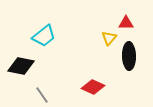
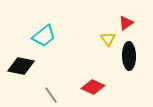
red triangle: rotated 35 degrees counterclockwise
yellow triangle: moved 1 px left, 1 px down; rotated 14 degrees counterclockwise
gray line: moved 9 px right
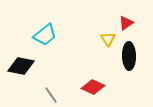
cyan trapezoid: moved 1 px right, 1 px up
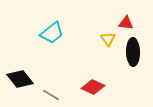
red triangle: rotated 42 degrees clockwise
cyan trapezoid: moved 7 px right, 2 px up
black ellipse: moved 4 px right, 4 px up
black diamond: moved 1 px left, 13 px down; rotated 40 degrees clockwise
gray line: rotated 24 degrees counterclockwise
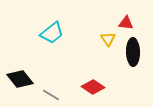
red diamond: rotated 10 degrees clockwise
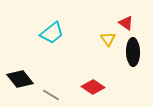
red triangle: rotated 28 degrees clockwise
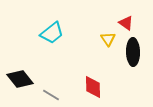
red diamond: rotated 55 degrees clockwise
